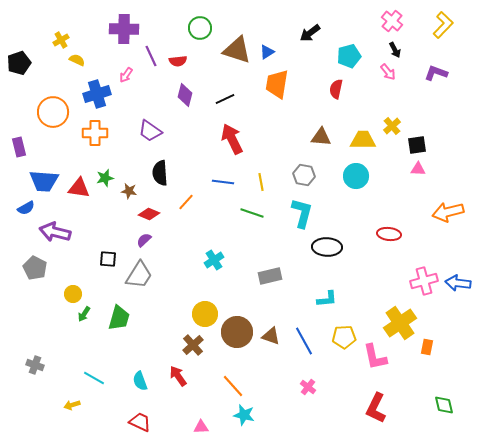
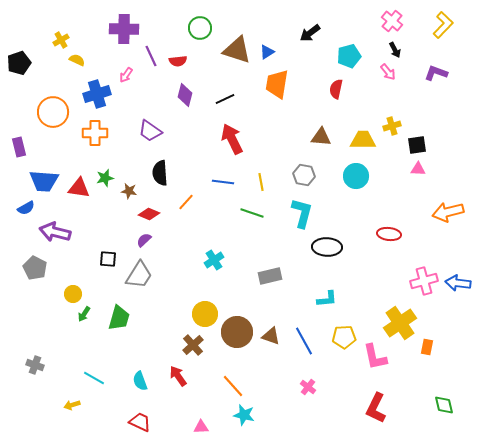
yellow cross at (392, 126): rotated 24 degrees clockwise
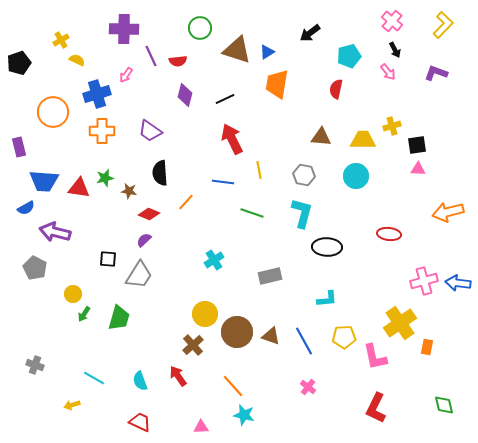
orange cross at (95, 133): moved 7 px right, 2 px up
yellow line at (261, 182): moved 2 px left, 12 px up
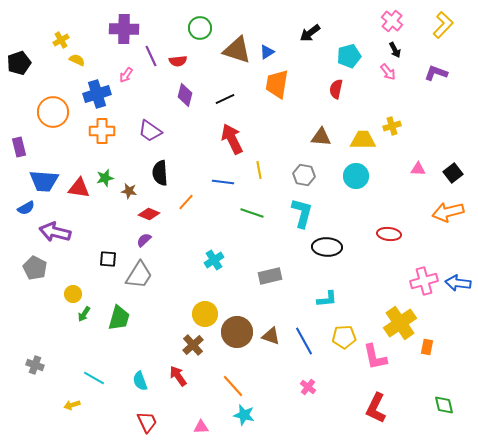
black square at (417, 145): moved 36 px right, 28 px down; rotated 30 degrees counterclockwise
red trapezoid at (140, 422): moved 7 px right; rotated 40 degrees clockwise
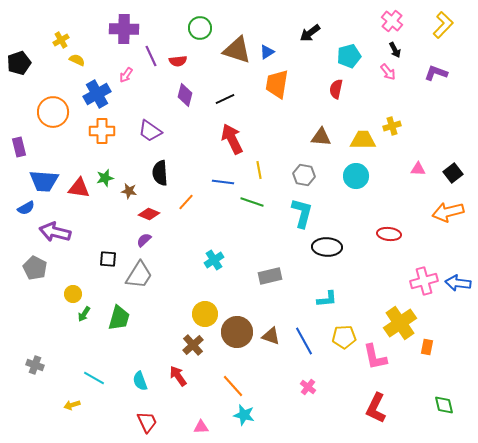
blue cross at (97, 94): rotated 12 degrees counterclockwise
green line at (252, 213): moved 11 px up
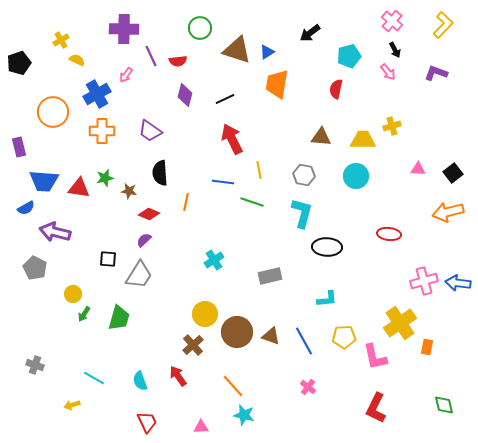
orange line at (186, 202): rotated 30 degrees counterclockwise
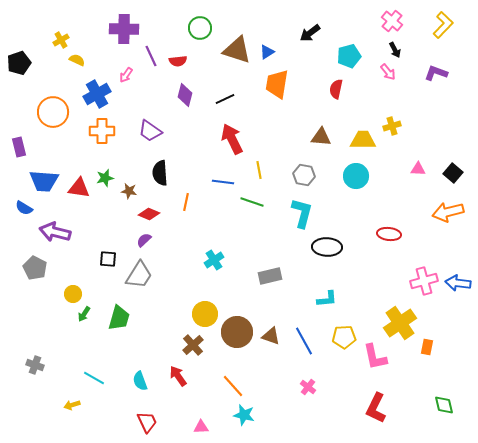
black square at (453, 173): rotated 12 degrees counterclockwise
blue semicircle at (26, 208): moved 2 px left; rotated 60 degrees clockwise
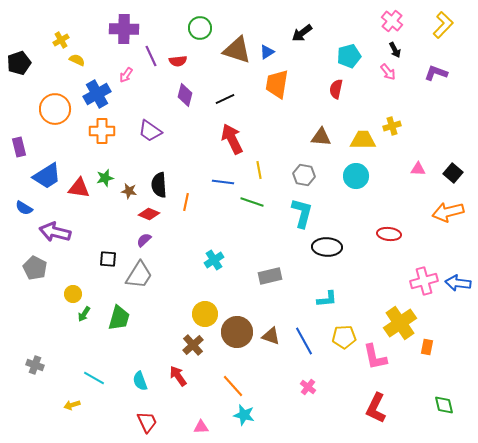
black arrow at (310, 33): moved 8 px left
orange circle at (53, 112): moved 2 px right, 3 px up
black semicircle at (160, 173): moved 1 px left, 12 px down
blue trapezoid at (44, 181): moved 3 px right, 5 px up; rotated 36 degrees counterclockwise
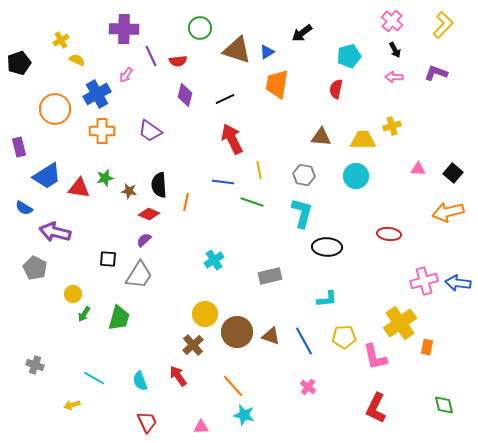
pink arrow at (388, 72): moved 6 px right, 5 px down; rotated 132 degrees clockwise
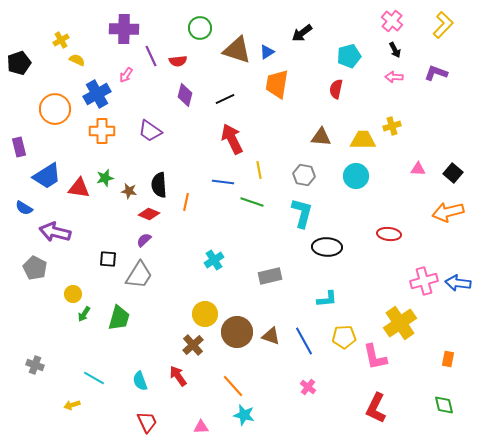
orange rectangle at (427, 347): moved 21 px right, 12 px down
